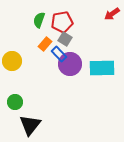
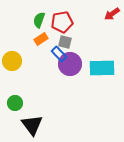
gray square: moved 3 px down; rotated 16 degrees counterclockwise
orange rectangle: moved 4 px left, 5 px up; rotated 16 degrees clockwise
green circle: moved 1 px down
black triangle: moved 2 px right; rotated 15 degrees counterclockwise
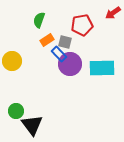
red arrow: moved 1 px right, 1 px up
red pentagon: moved 20 px right, 3 px down
orange rectangle: moved 6 px right, 1 px down
green circle: moved 1 px right, 8 px down
